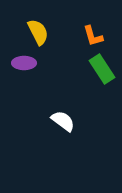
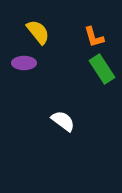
yellow semicircle: rotated 12 degrees counterclockwise
orange L-shape: moved 1 px right, 1 px down
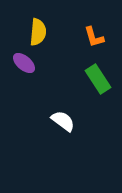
yellow semicircle: rotated 44 degrees clockwise
purple ellipse: rotated 40 degrees clockwise
green rectangle: moved 4 px left, 10 px down
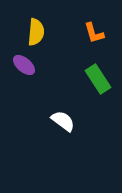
yellow semicircle: moved 2 px left
orange L-shape: moved 4 px up
purple ellipse: moved 2 px down
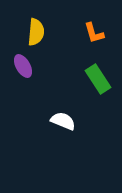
purple ellipse: moved 1 px left, 1 px down; rotated 20 degrees clockwise
white semicircle: rotated 15 degrees counterclockwise
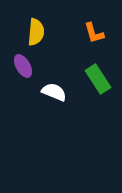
white semicircle: moved 9 px left, 29 px up
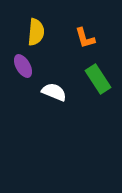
orange L-shape: moved 9 px left, 5 px down
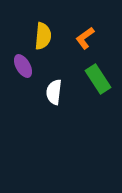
yellow semicircle: moved 7 px right, 4 px down
orange L-shape: rotated 70 degrees clockwise
white semicircle: rotated 105 degrees counterclockwise
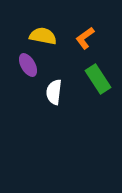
yellow semicircle: rotated 84 degrees counterclockwise
purple ellipse: moved 5 px right, 1 px up
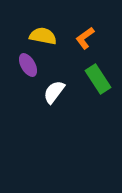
white semicircle: rotated 30 degrees clockwise
